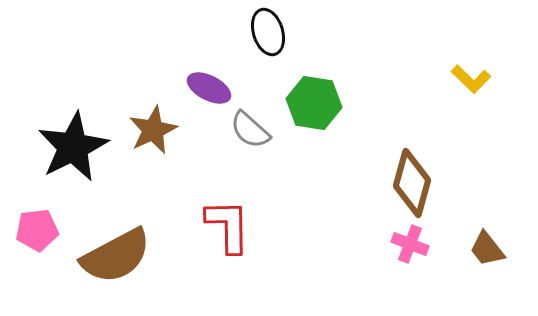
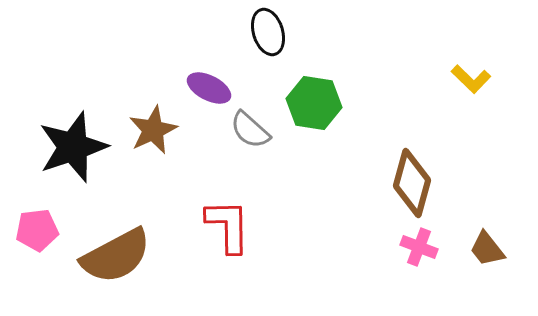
black star: rotated 8 degrees clockwise
pink cross: moved 9 px right, 3 px down
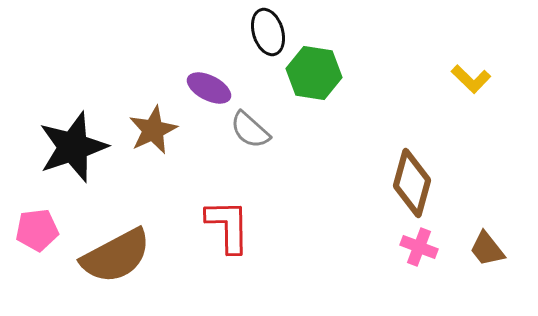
green hexagon: moved 30 px up
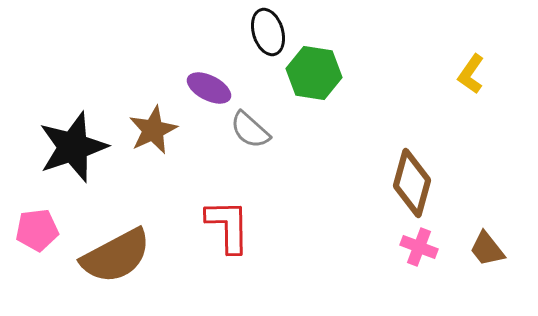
yellow L-shape: moved 5 px up; rotated 81 degrees clockwise
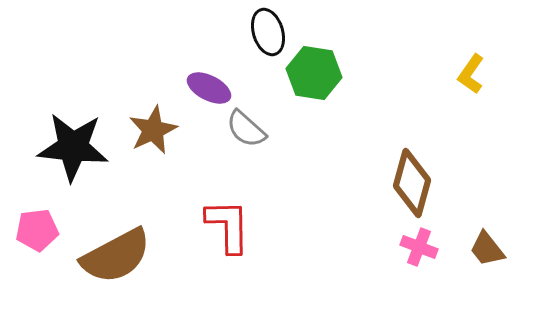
gray semicircle: moved 4 px left, 1 px up
black star: rotated 24 degrees clockwise
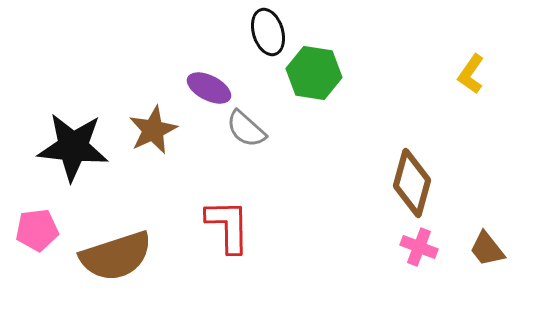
brown semicircle: rotated 10 degrees clockwise
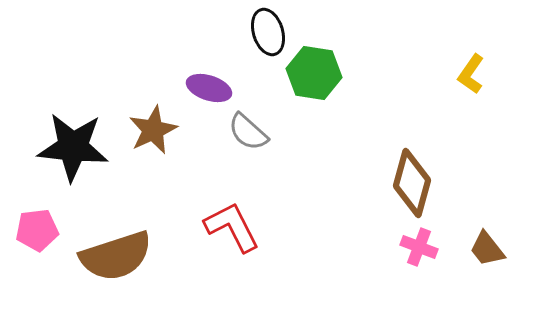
purple ellipse: rotated 9 degrees counterclockwise
gray semicircle: moved 2 px right, 3 px down
red L-shape: moved 4 px right, 1 px down; rotated 26 degrees counterclockwise
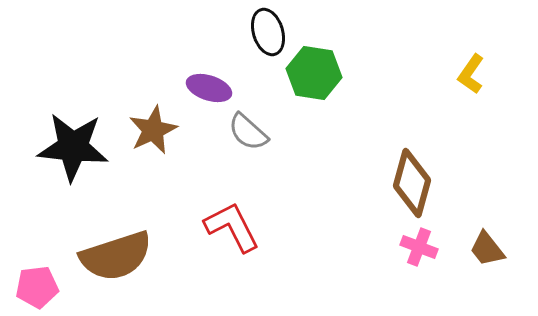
pink pentagon: moved 57 px down
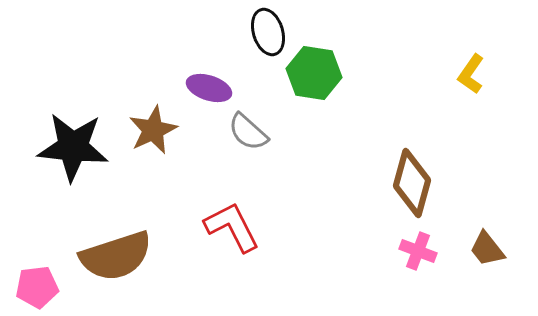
pink cross: moved 1 px left, 4 px down
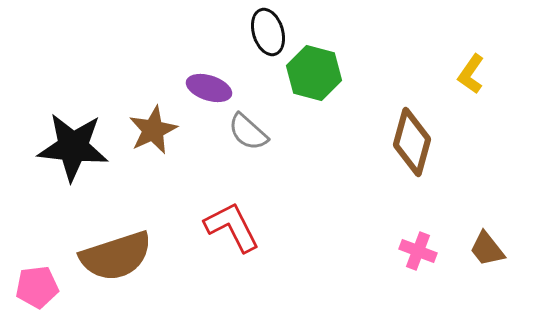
green hexagon: rotated 6 degrees clockwise
brown diamond: moved 41 px up
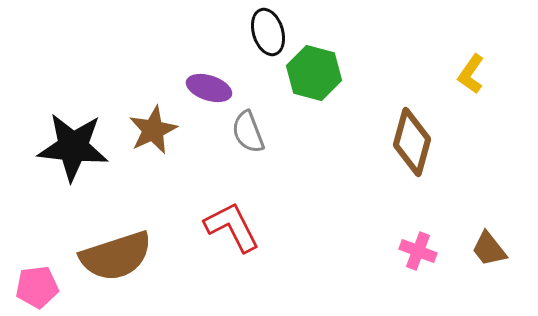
gray semicircle: rotated 27 degrees clockwise
brown trapezoid: moved 2 px right
